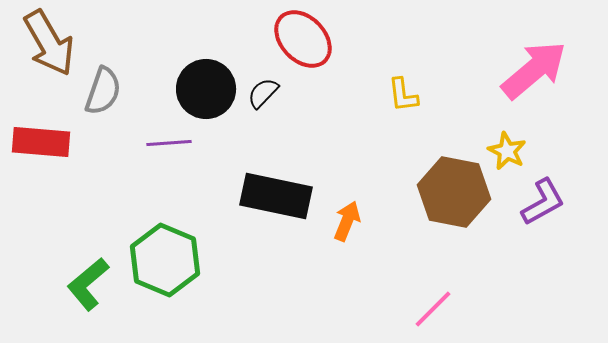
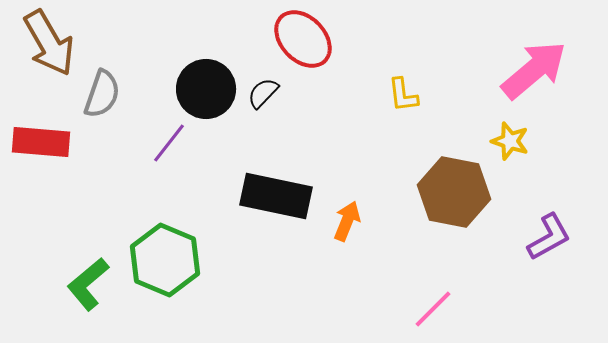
gray semicircle: moved 1 px left, 3 px down
purple line: rotated 48 degrees counterclockwise
yellow star: moved 3 px right, 10 px up; rotated 9 degrees counterclockwise
purple L-shape: moved 6 px right, 35 px down
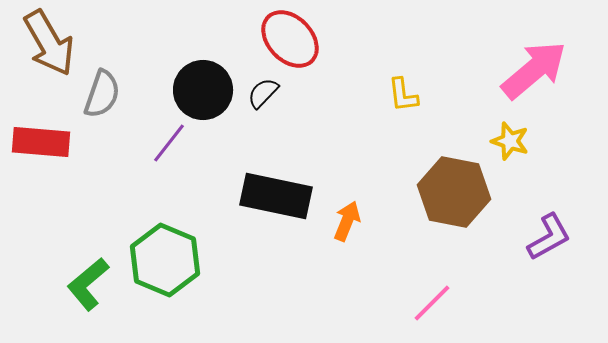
red ellipse: moved 13 px left
black circle: moved 3 px left, 1 px down
pink line: moved 1 px left, 6 px up
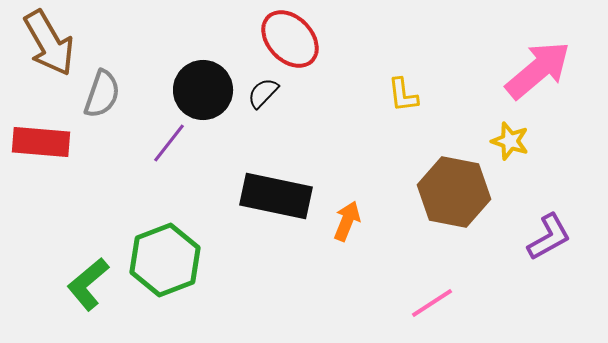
pink arrow: moved 4 px right
green hexagon: rotated 16 degrees clockwise
pink line: rotated 12 degrees clockwise
